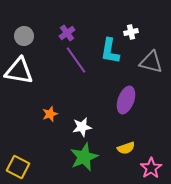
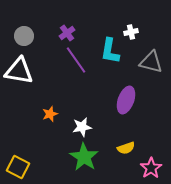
green star: rotated 16 degrees counterclockwise
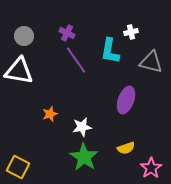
purple cross: rotated 28 degrees counterclockwise
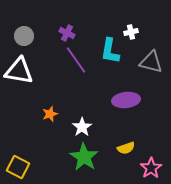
purple ellipse: rotated 64 degrees clockwise
white star: rotated 24 degrees counterclockwise
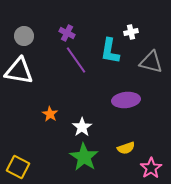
orange star: rotated 21 degrees counterclockwise
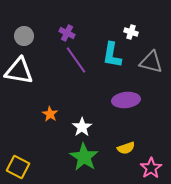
white cross: rotated 32 degrees clockwise
cyan L-shape: moved 2 px right, 4 px down
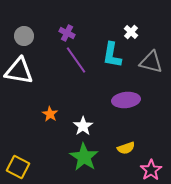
white cross: rotated 24 degrees clockwise
white star: moved 1 px right, 1 px up
pink star: moved 2 px down
